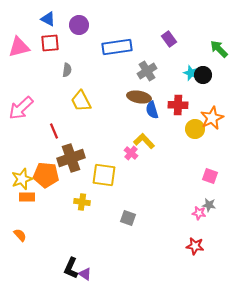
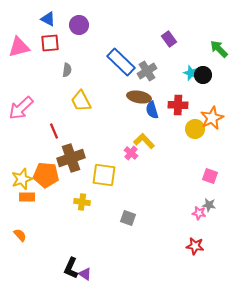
blue rectangle: moved 4 px right, 15 px down; rotated 52 degrees clockwise
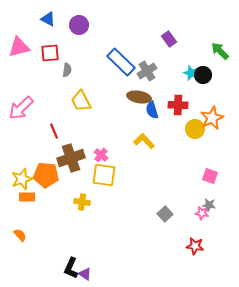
red square: moved 10 px down
green arrow: moved 1 px right, 2 px down
pink cross: moved 30 px left, 2 px down
pink star: moved 3 px right
gray square: moved 37 px right, 4 px up; rotated 28 degrees clockwise
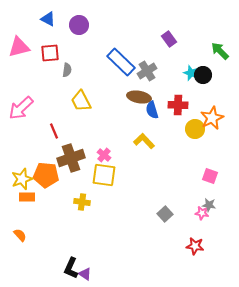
pink cross: moved 3 px right
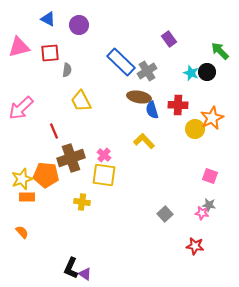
black circle: moved 4 px right, 3 px up
orange semicircle: moved 2 px right, 3 px up
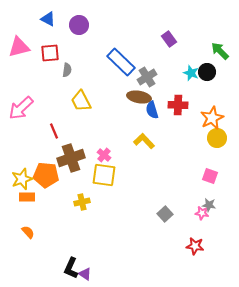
gray cross: moved 6 px down
yellow circle: moved 22 px right, 9 px down
yellow cross: rotated 21 degrees counterclockwise
orange semicircle: moved 6 px right
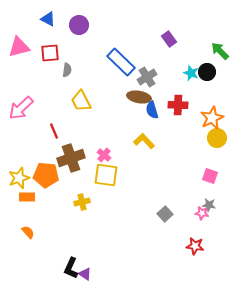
yellow square: moved 2 px right
yellow star: moved 3 px left, 1 px up
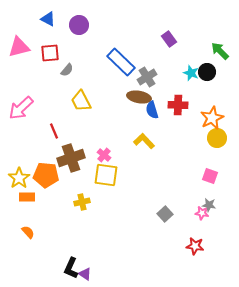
gray semicircle: rotated 32 degrees clockwise
yellow star: rotated 15 degrees counterclockwise
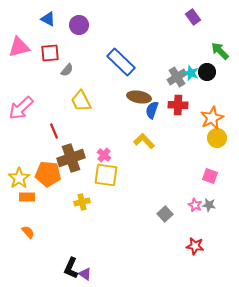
purple rectangle: moved 24 px right, 22 px up
gray cross: moved 30 px right
blue semicircle: rotated 36 degrees clockwise
orange pentagon: moved 2 px right, 1 px up
pink star: moved 7 px left, 8 px up; rotated 16 degrees clockwise
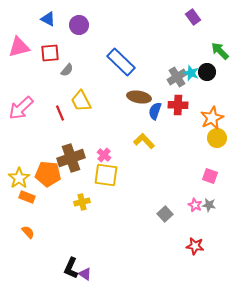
blue semicircle: moved 3 px right, 1 px down
red line: moved 6 px right, 18 px up
orange rectangle: rotated 21 degrees clockwise
